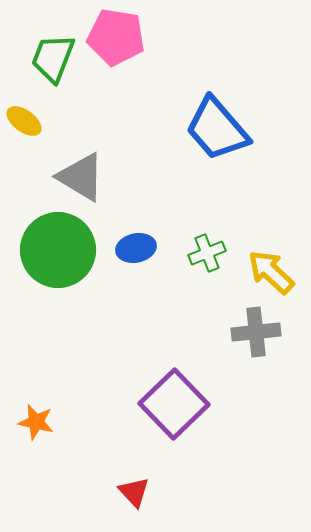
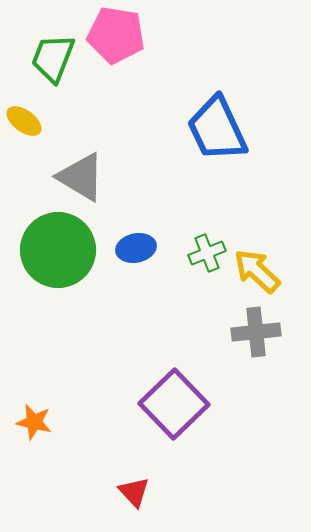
pink pentagon: moved 2 px up
blue trapezoid: rotated 16 degrees clockwise
yellow arrow: moved 14 px left, 1 px up
orange star: moved 2 px left
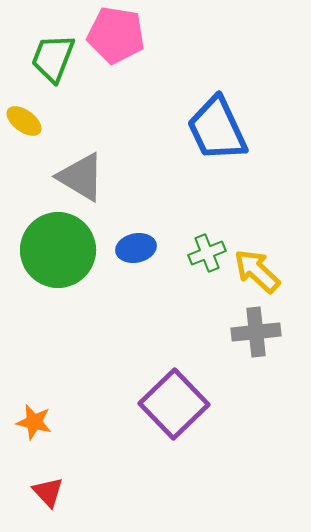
red triangle: moved 86 px left
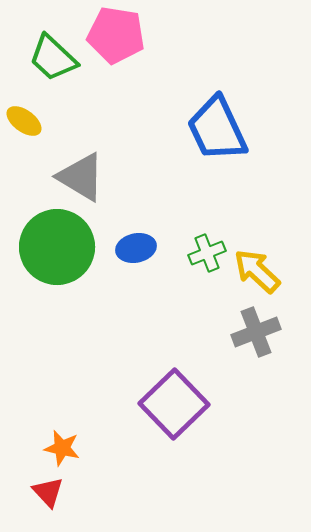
green trapezoid: rotated 68 degrees counterclockwise
green circle: moved 1 px left, 3 px up
gray cross: rotated 15 degrees counterclockwise
orange star: moved 28 px right, 26 px down
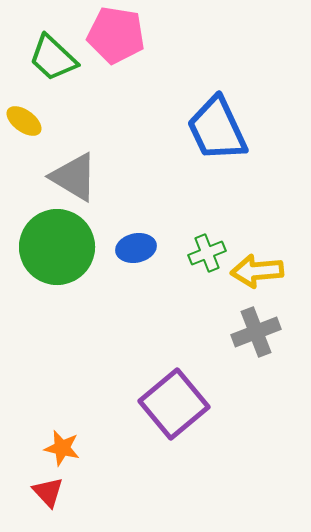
gray triangle: moved 7 px left
yellow arrow: rotated 48 degrees counterclockwise
purple square: rotated 4 degrees clockwise
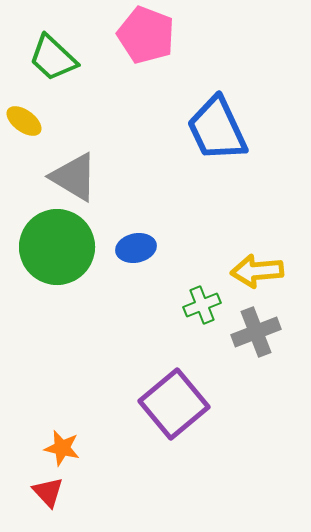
pink pentagon: moved 30 px right; rotated 12 degrees clockwise
green cross: moved 5 px left, 52 px down
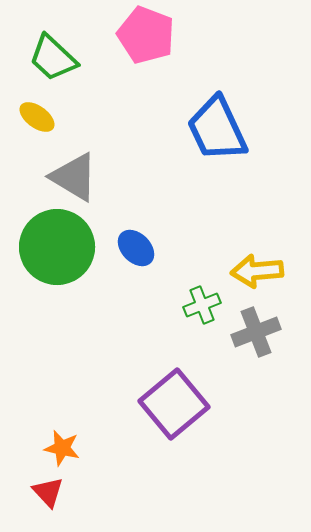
yellow ellipse: moved 13 px right, 4 px up
blue ellipse: rotated 57 degrees clockwise
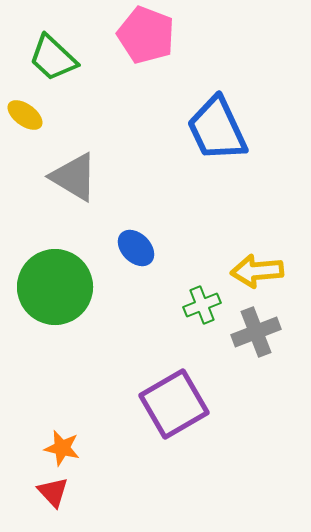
yellow ellipse: moved 12 px left, 2 px up
green circle: moved 2 px left, 40 px down
purple square: rotated 10 degrees clockwise
red triangle: moved 5 px right
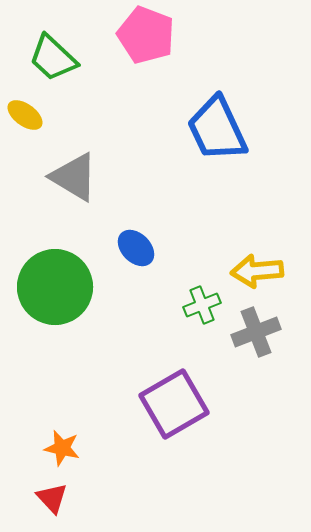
red triangle: moved 1 px left, 6 px down
